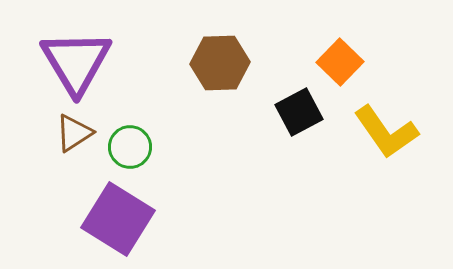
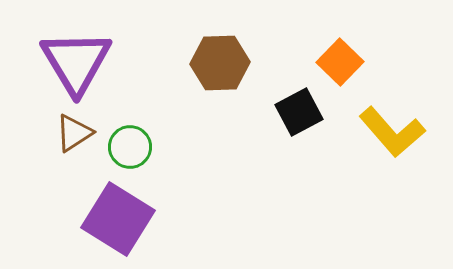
yellow L-shape: moved 6 px right; rotated 6 degrees counterclockwise
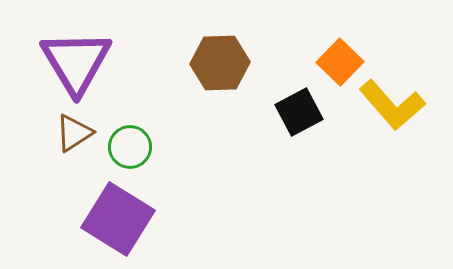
yellow L-shape: moved 27 px up
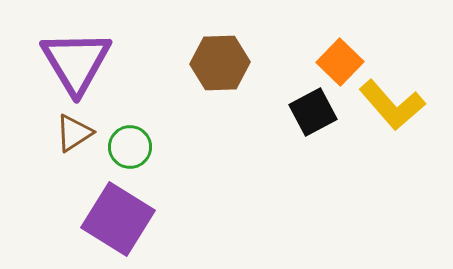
black square: moved 14 px right
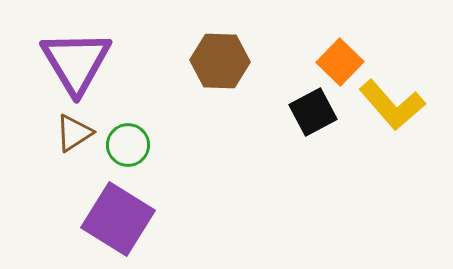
brown hexagon: moved 2 px up; rotated 4 degrees clockwise
green circle: moved 2 px left, 2 px up
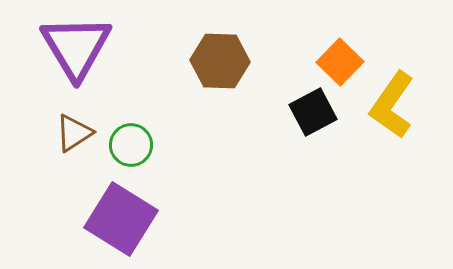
purple triangle: moved 15 px up
yellow L-shape: rotated 76 degrees clockwise
green circle: moved 3 px right
purple square: moved 3 px right
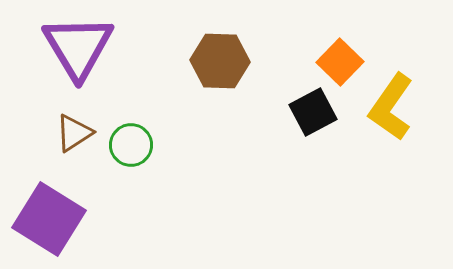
purple triangle: moved 2 px right
yellow L-shape: moved 1 px left, 2 px down
purple square: moved 72 px left
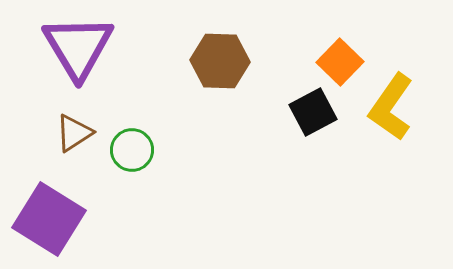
green circle: moved 1 px right, 5 px down
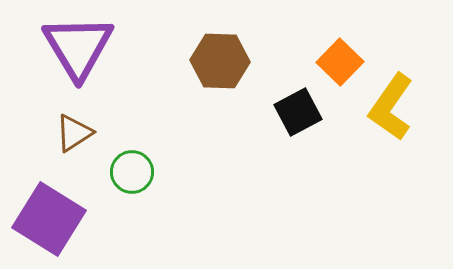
black square: moved 15 px left
green circle: moved 22 px down
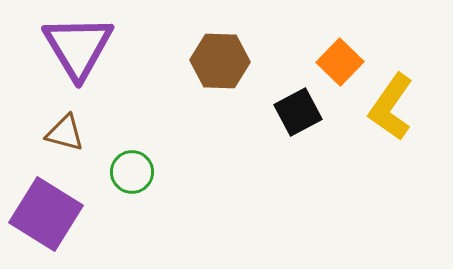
brown triangle: moved 9 px left; rotated 48 degrees clockwise
purple square: moved 3 px left, 5 px up
